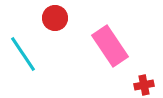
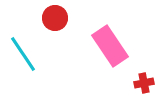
red cross: moved 2 px up
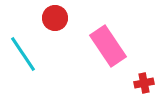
pink rectangle: moved 2 px left
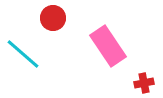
red circle: moved 2 px left
cyan line: rotated 15 degrees counterclockwise
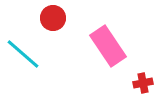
red cross: moved 1 px left
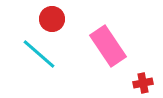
red circle: moved 1 px left, 1 px down
cyan line: moved 16 px right
